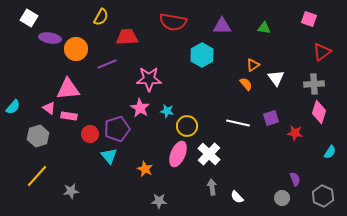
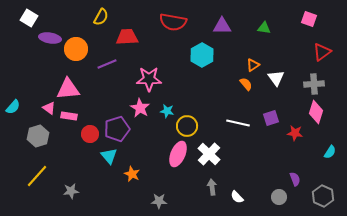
pink diamond at (319, 112): moved 3 px left
orange star at (145, 169): moved 13 px left, 5 px down
gray circle at (282, 198): moved 3 px left, 1 px up
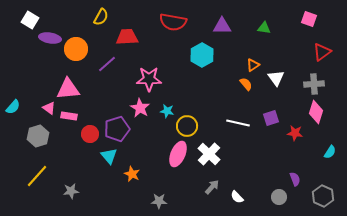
white square at (29, 18): moved 1 px right, 2 px down
purple line at (107, 64): rotated 18 degrees counterclockwise
gray arrow at (212, 187): rotated 49 degrees clockwise
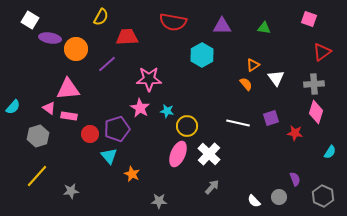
white semicircle at (237, 197): moved 17 px right, 4 px down
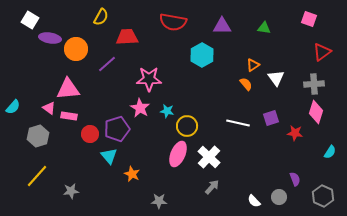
white cross at (209, 154): moved 3 px down
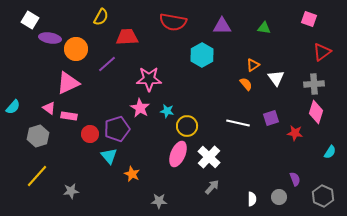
pink triangle at (68, 89): moved 6 px up; rotated 20 degrees counterclockwise
white semicircle at (254, 201): moved 2 px left, 2 px up; rotated 136 degrees counterclockwise
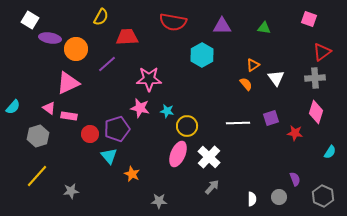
gray cross at (314, 84): moved 1 px right, 6 px up
pink star at (140, 108): rotated 18 degrees counterclockwise
white line at (238, 123): rotated 15 degrees counterclockwise
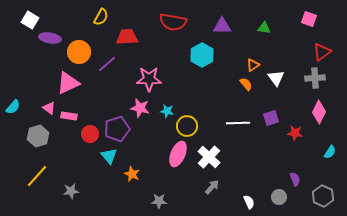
orange circle at (76, 49): moved 3 px right, 3 px down
pink diamond at (316, 112): moved 3 px right; rotated 10 degrees clockwise
white semicircle at (252, 199): moved 3 px left, 3 px down; rotated 24 degrees counterclockwise
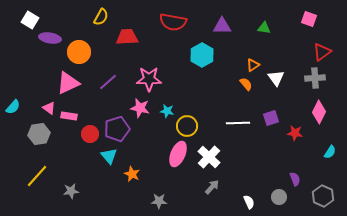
purple line at (107, 64): moved 1 px right, 18 px down
gray hexagon at (38, 136): moved 1 px right, 2 px up; rotated 10 degrees clockwise
